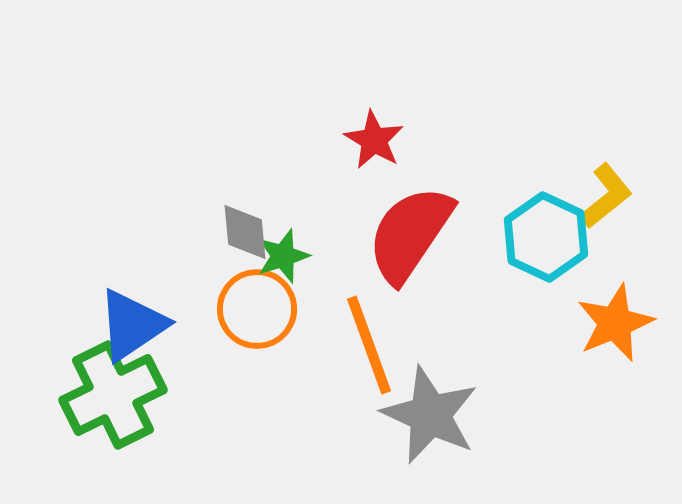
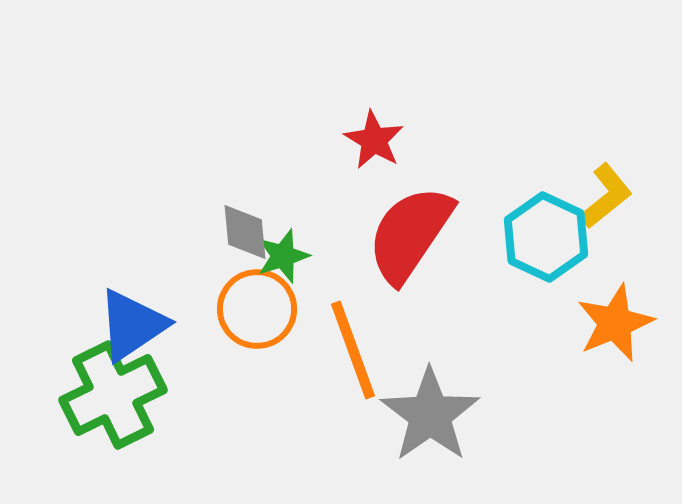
orange line: moved 16 px left, 5 px down
gray star: rotated 12 degrees clockwise
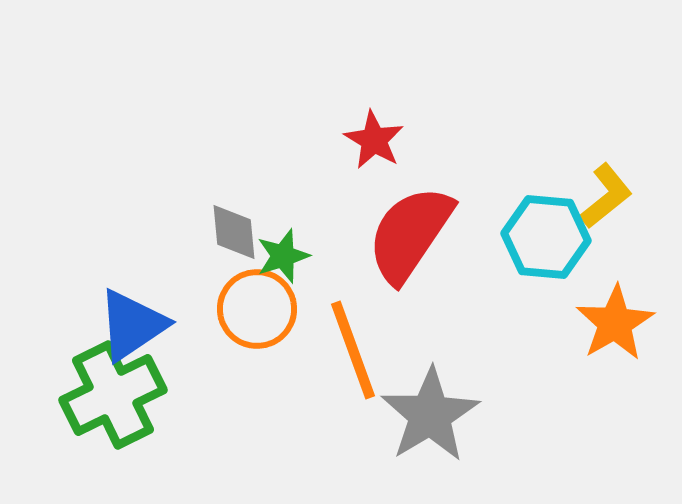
gray diamond: moved 11 px left
cyan hexagon: rotated 20 degrees counterclockwise
orange star: rotated 8 degrees counterclockwise
gray star: rotated 4 degrees clockwise
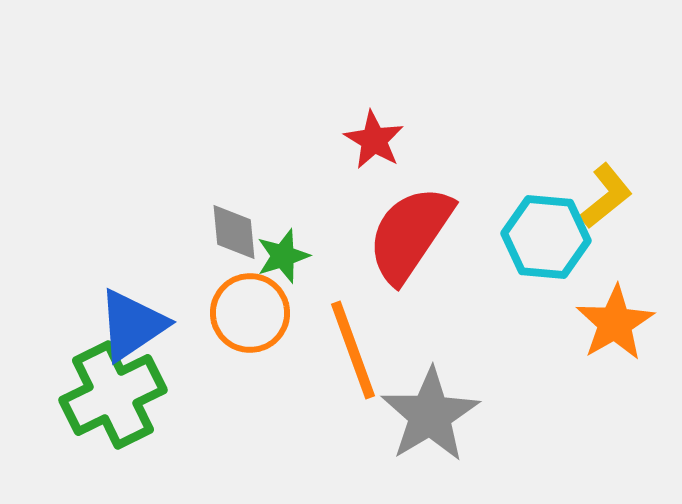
orange circle: moved 7 px left, 4 px down
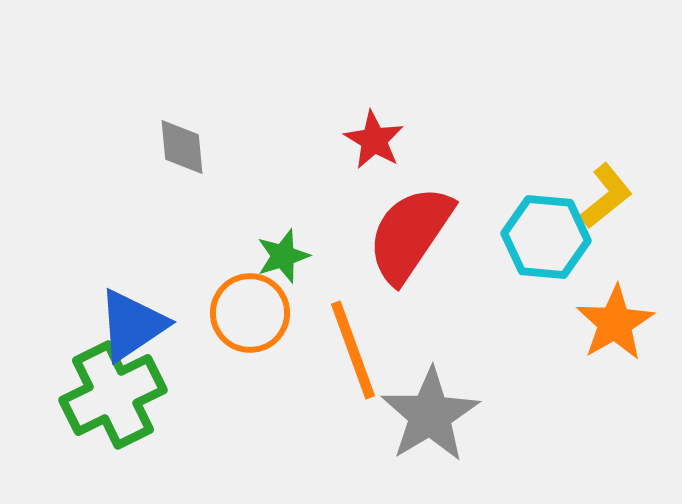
gray diamond: moved 52 px left, 85 px up
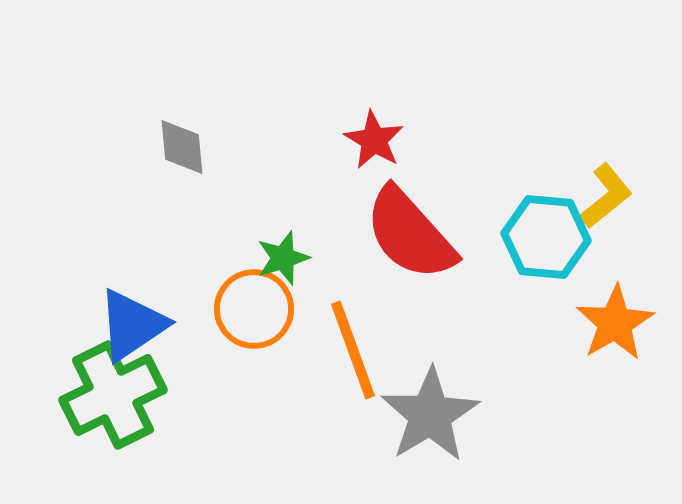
red semicircle: rotated 76 degrees counterclockwise
green star: moved 2 px down
orange circle: moved 4 px right, 4 px up
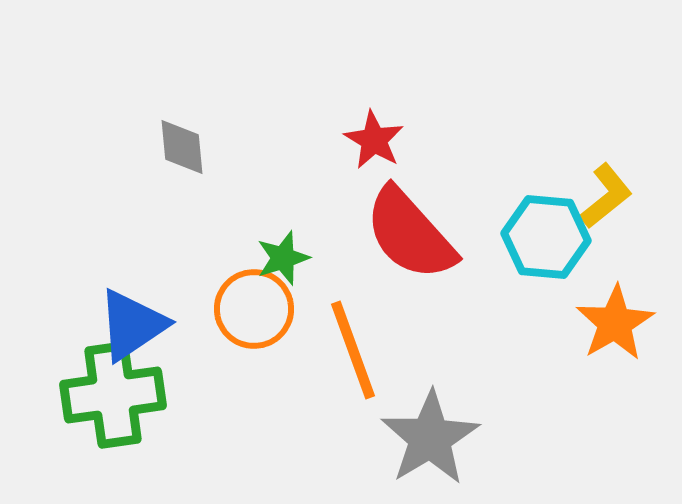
green cross: rotated 18 degrees clockwise
gray star: moved 23 px down
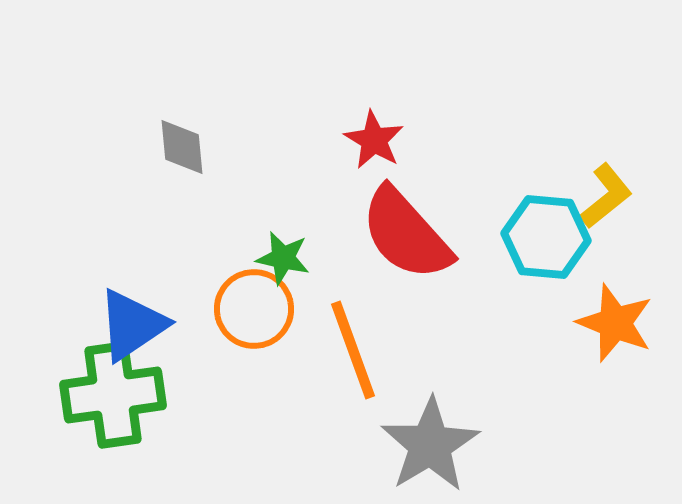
red semicircle: moved 4 px left
green star: rotated 30 degrees clockwise
orange star: rotated 20 degrees counterclockwise
gray star: moved 7 px down
